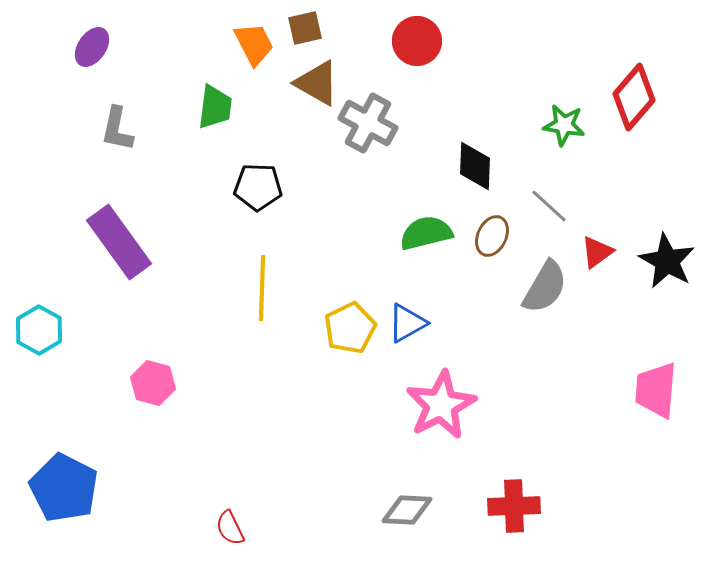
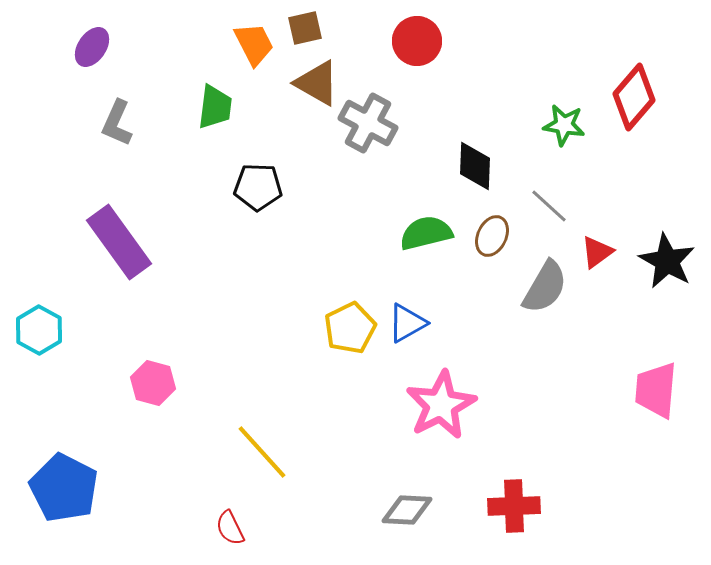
gray L-shape: moved 6 px up; rotated 12 degrees clockwise
yellow line: moved 164 px down; rotated 44 degrees counterclockwise
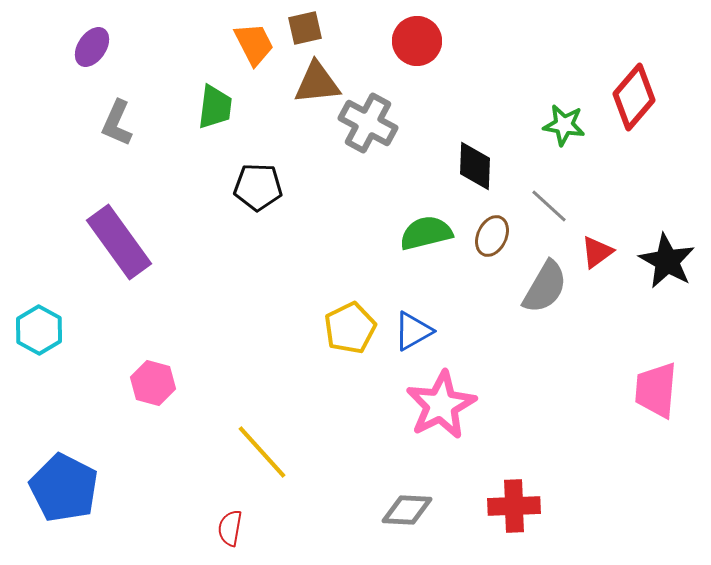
brown triangle: rotated 36 degrees counterclockwise
blue triangle: moved 6 px right, 8 px down
red semicircle: rotated 36 degrees clockwise
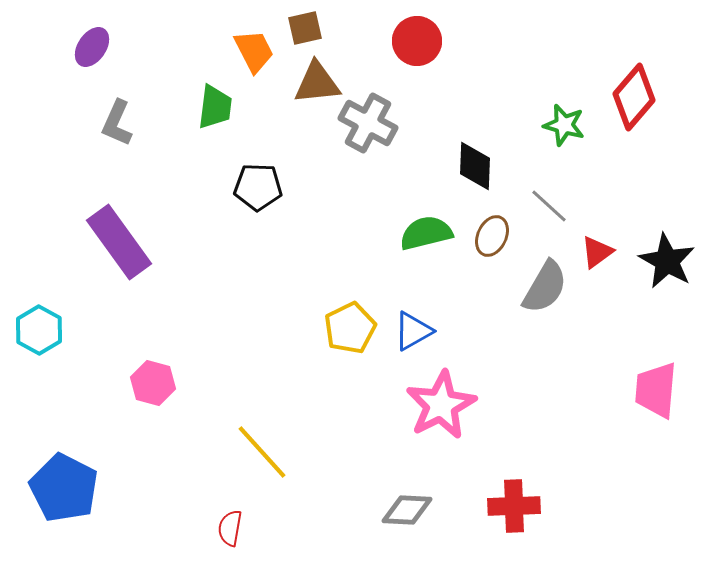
orange trapezoid: moved 7 px down
green star: rotated 6 degrees clockwise
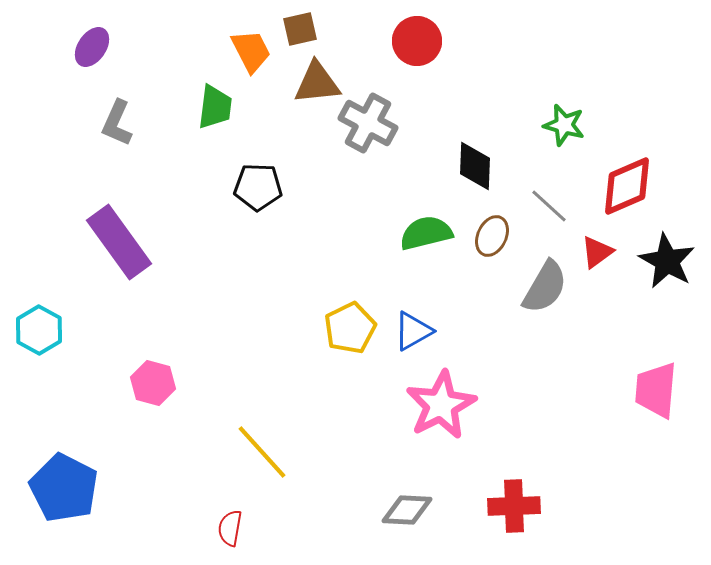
brown square: moved 5 px left, 1 px down
orange trapezoid: moved 3 px left
red diamond: moved 7 px left, 89 px down; rotated 26 degrees clockwise
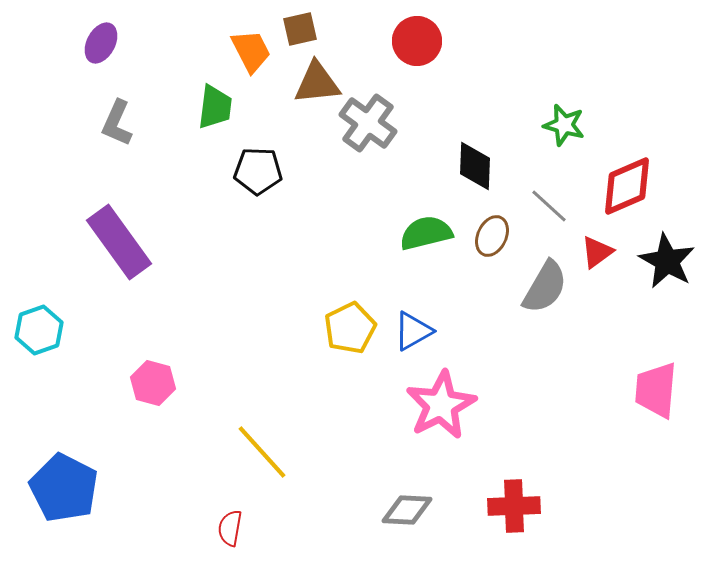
purple ellipse: moved 9 px right, 4 px up; rotated 6 degrees counterclockwise
gray cross: rotated 8 degrees clockwise
black pentagon: moved 16 px up
cyan hexagon: rotated 12 degrees clockwise
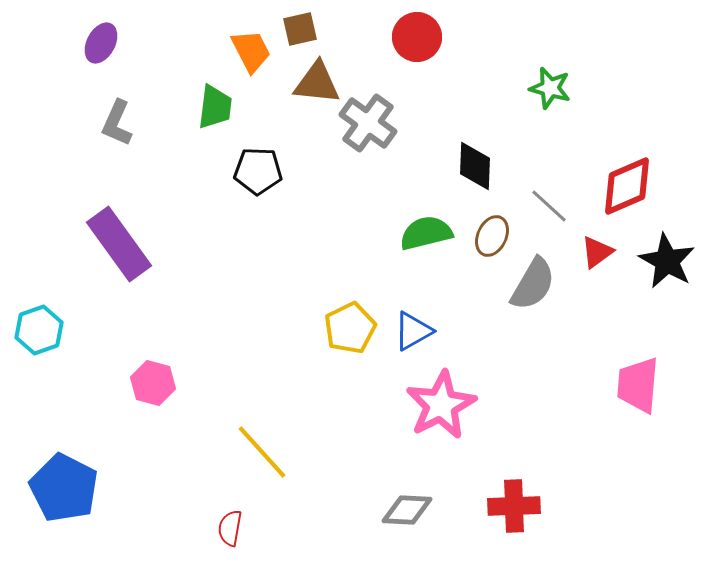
red circle: moved 4 px up
brown triangle: rotated 12 degrees clockwise
green star: moved 14 px left, 37 px up
purple rectangle: moved 2 px down
gray semicircle: moved 12 px left, 3 px up
pink trapezoid: moved 18 px left, 5 px up
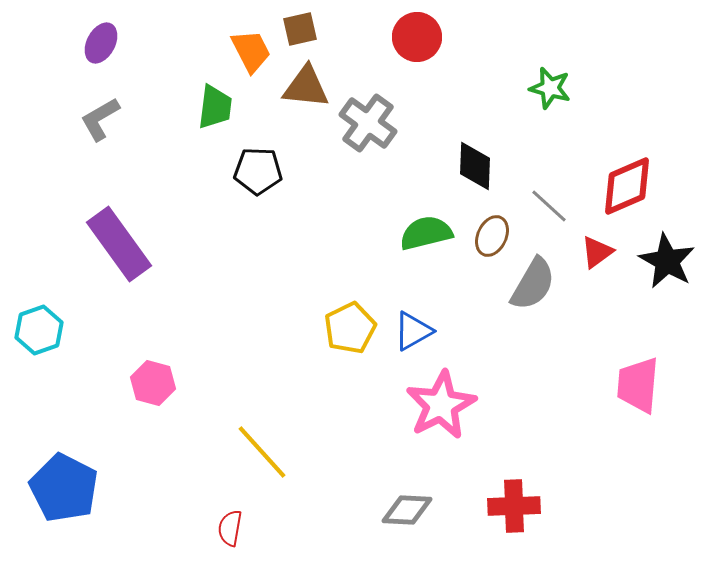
brown triangle: moved 11 px left, 4 px down
gray L-shape: moved 17 px left, 4 px up; rotated 36 degrees clockwise
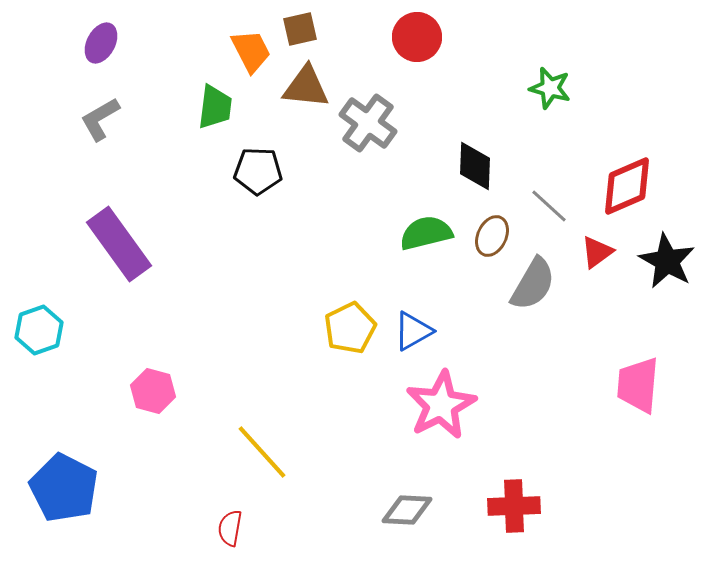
pink hexagon: moved 8 px down
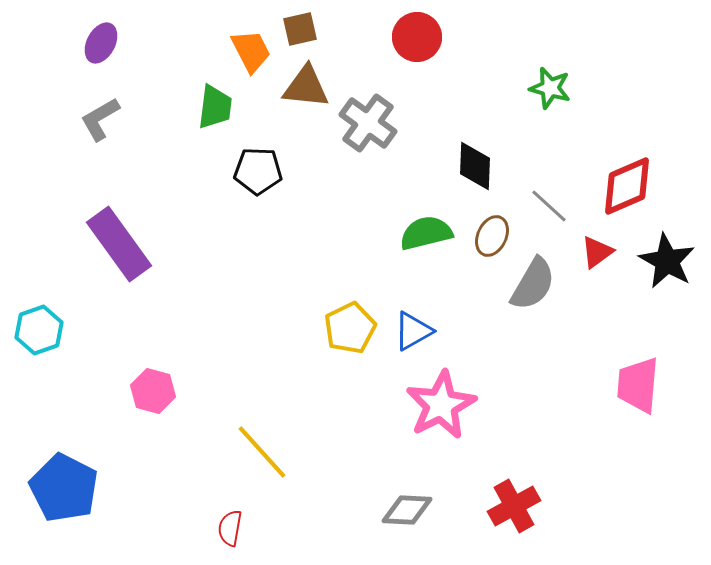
red cross: rotated 27 degrees counterclockwise
